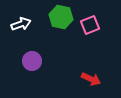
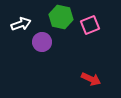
purple circle: moved 10 px right, 19 px up
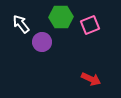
green hexagon: rotated 15 degrees counterclockwise
white arrow: rotated 108 degrees counterclockwise
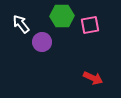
green hexagon: moved 1 px right, 1 px up
pink square: rotated 12 degrees clockwise
red arrow: moved 2 px right, 1 px up
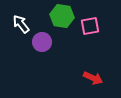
green hexagon: rotated 10 degrees clockwise
pink square: moved 1 px down
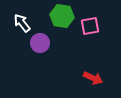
white arrow: moved 1 px right, 1 px up
purple circle: moved 2 px left, 1 px down
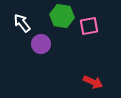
pink square: moved 1 px left
purple circle: moved 1 px right, 1 px down
red arrow: moved 4 px down
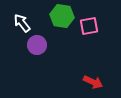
purple circle: moved 4 px left, 1 px down
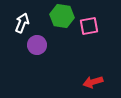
white arrow: rotated 60 degrees clockwise
red arrow: rotated 138 degrees clockwise
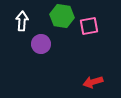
white arrow: moved 2 px up; rotated 18 degrees counterclockwise
purple circle: moved 4 px right, 1 px up
